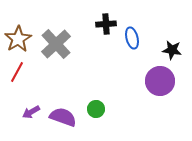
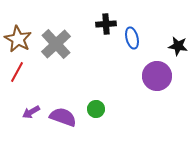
brown star: rotated 12 degrees counterclockwise
black star: moved 6 px right, 4 px up
purple circle: moved 3 px left, 5 px up
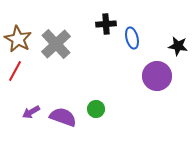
red line: moved 2 px left, 1 px up
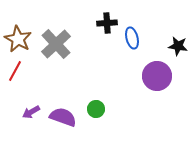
black cross: moved 1 px right, 1 px up
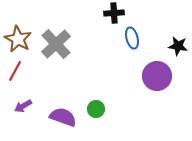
black cross: moved 7 px right, 10 px up
purple arrow: moved 8 px left, 6 px up
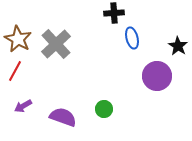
black star: rotated 24 degrees clockwise
green circle: moved 8 px right
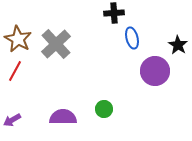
black star: moved 1 px up
purple circle: moved 2 px left, 5 px up
purple arrow: moved 11 px left, 14 px down
purple semicircle: rotated 20 degrees counterclockwise
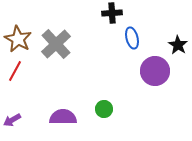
black cross: moved 2 px left
